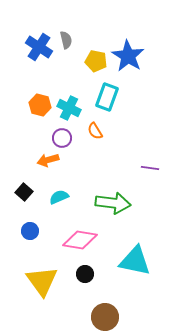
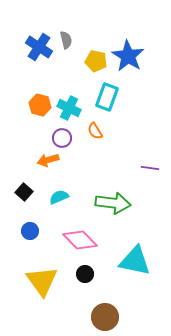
pink diamond: rotated 36 degrees clockwise
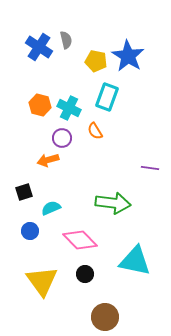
black square: rotated 30 degrees clockwise
cyan semicircle: moved 8 px left, 11 px down
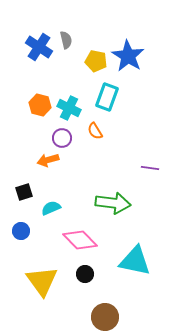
blue circle: moved 9 px left
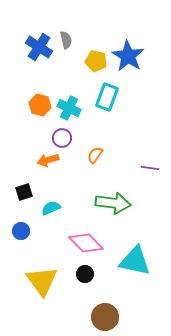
orange semicircle: moved 24 px down; rotated 66 degrees clockwise
pink diamond: moved 6 px right, 3 px down
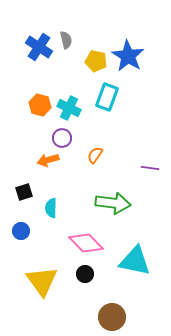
cyan semicircle: rotated 66 degrees counterclockwise
brown circle: moved 7 px right
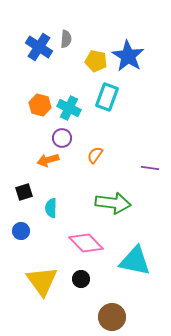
gray semicircle: moved 1 px up; rotated 18 degrees clockwise
black circle: moved 4 px left, 5 px down
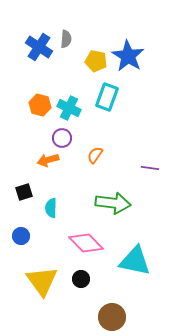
blue circle: moved 5 px down
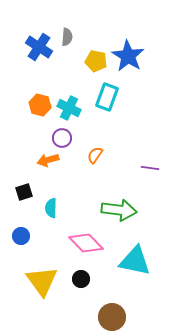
gray semicircle: moved 1 px right, 2 px up
green arrow: moved 6 px right, 7 px down
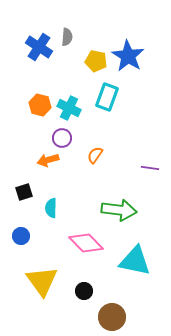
black circle: moved 3 px right, 12 px down
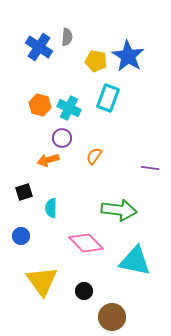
cyan rectangle: moved 1 px right, 1 px down
orange semicircle: moved 1 px left, 1 px down
